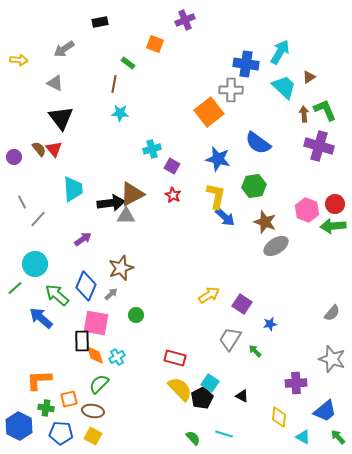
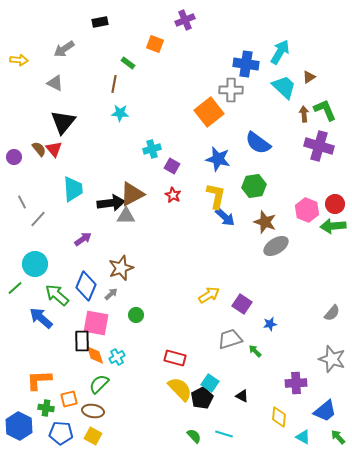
black triangle at (61, 118): moved 2 px right, 4 px down; rotated 16 degrees clockwise
gray trapezoid at (230, 339): rotated 40 degrees clockwise
green semicircle at (193, 438): moved 1 px right, 2 px up
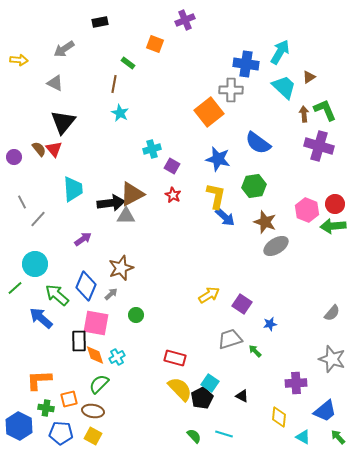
cyan star at (120, 113): rotated 24 degrees clockwise
black rectangle at (82, 341): moved 3 px left
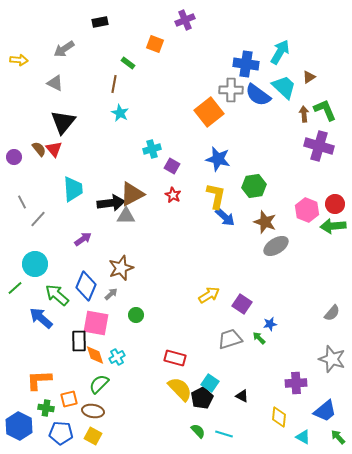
blue semicircle at (258, 143): moved 48 px up
green arrow at (255, 351): moved 4 px right, 13 px up
green semicircle at (194, 436): moved 4 px right, 5 px up
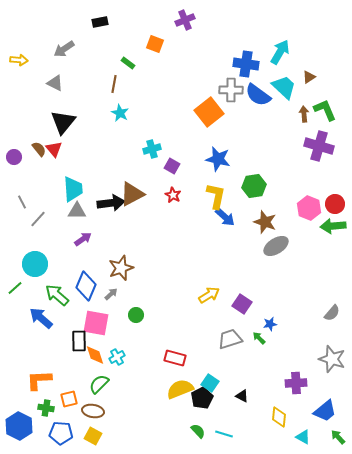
pink hexagon at (307, 210): moved 2 px right, 2 px up
gray triangle at (126, 216): moved 49 px left, 5 px up
yellow semicircle at (180, 389): rotated 68 degrees counterclockwise
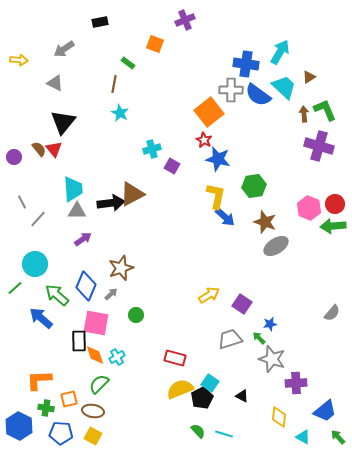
red star at (173, 195): moved 31 px right, 55 px up
gray star at (332, 359): moved 60 px left
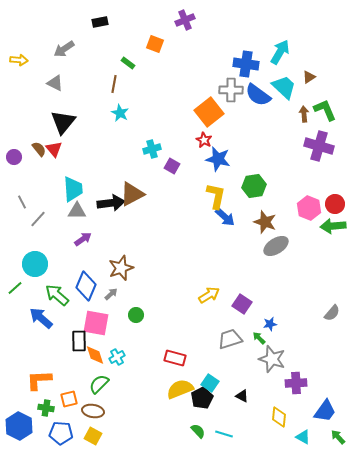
blue trapezoid at (325, 411): rotated 15 degrees counterclockwise
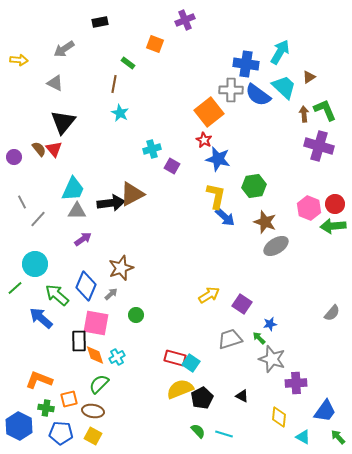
cyan trapezoid at (73, 189): rotated 28 degrees clockwise
orange L-shape at (39, 380): rotated 24 degrees clockwise
cyan square at (210, 383): moved 19 px left, 20 px up
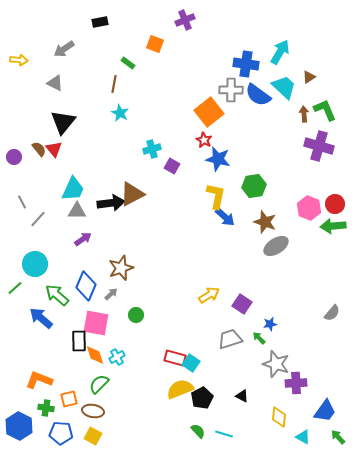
gray star at (272, 359): moved 4 px right, 5 px down
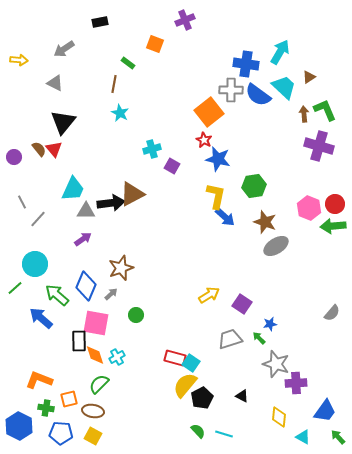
gray triangle at (77, 211): moved 9 px right
yellow semicircle at (180, 389): moved 5 px right, 4 px up; rotated 28 degrees counterclockwise
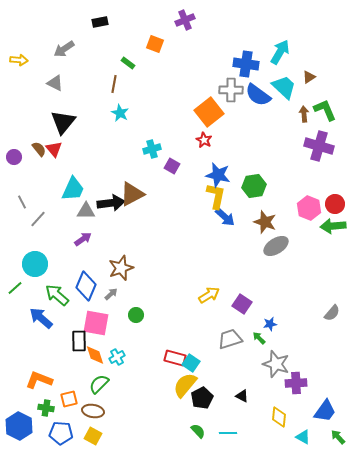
blue star at (218, 159): moved 16 px down
cyan line at (224, 434): moved 4 px right, 1 px up; rotated 18 degrees counterclockwise
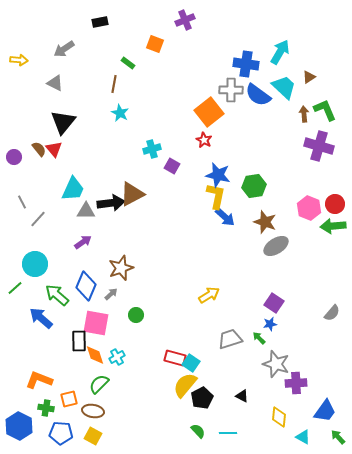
purple arrow at (83, 239): moved 3 px down
purple square at (242, 304): moved 32 px right, 1 px up
